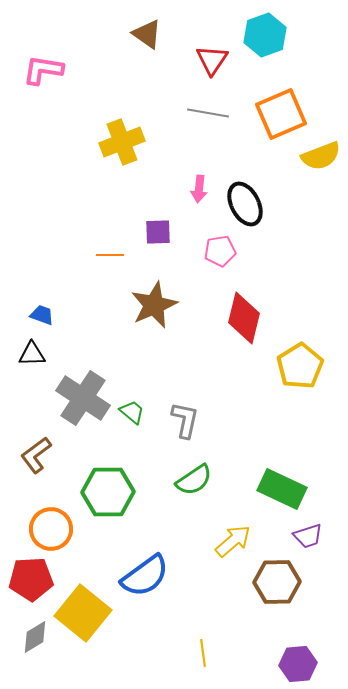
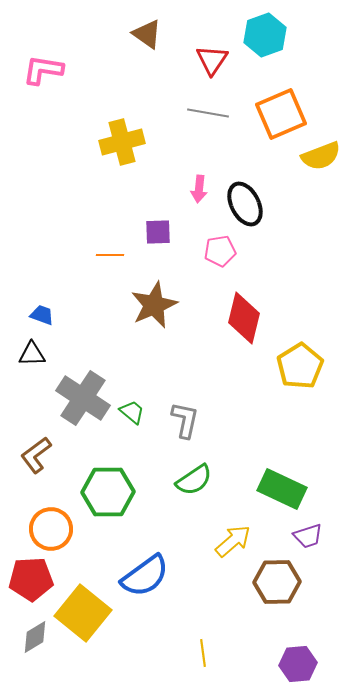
yellow cross: rotated 6 degrees clockwise
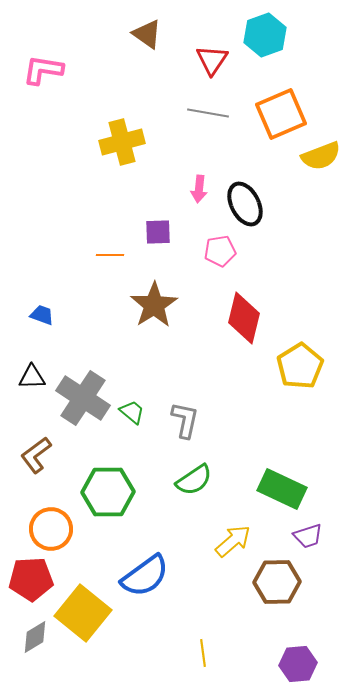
brown star: rotated 9 degrees counterclockwise
black triangle: moved 23 px down
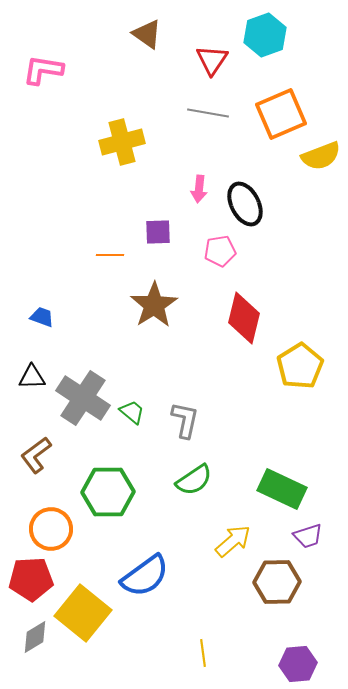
blue trapezoid: moved 2 px down
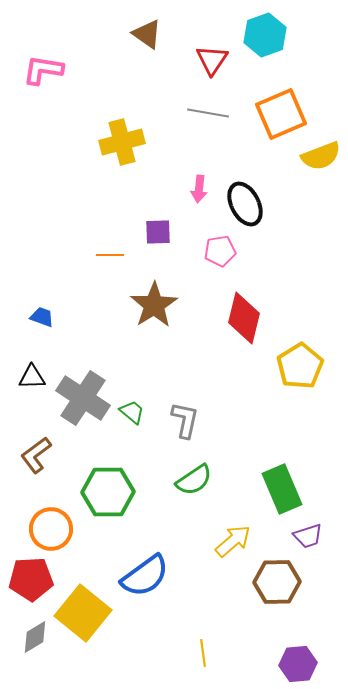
green rectangle: rotated 42 degrees clockwise
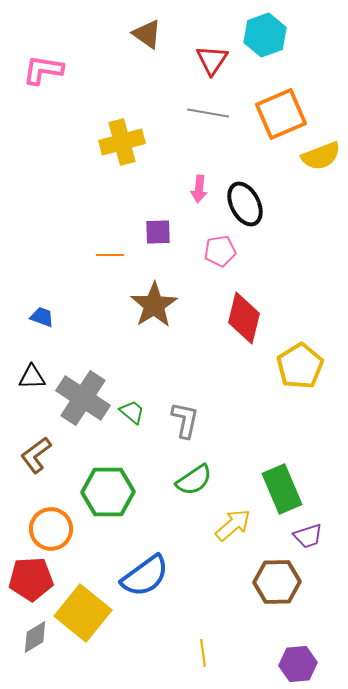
yellow arrow: moved 16 px up
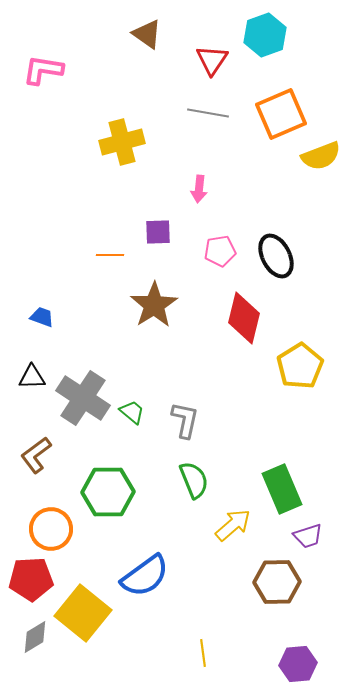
black ellipse: moved 31 px right, 52 px down
green semicircle: rotated 78 degrees counterclockwise
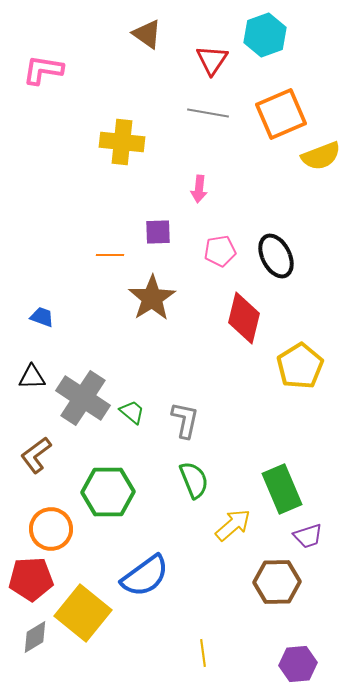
yellow cross: rotated 21 degrees clockwise
brown star: moved 2 px left, 7 px up
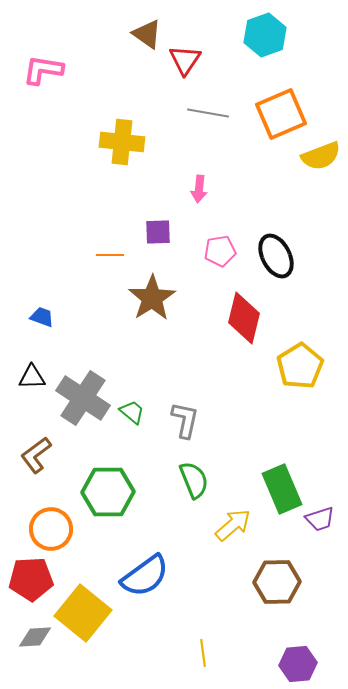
red triangle: moved 27 px left
purple trapezoid: moved 12 px right, 17 px up
gray diamond: rotated 28 degrees clockwise
